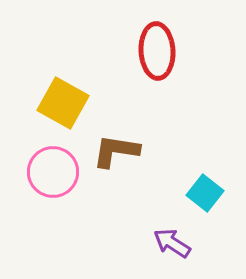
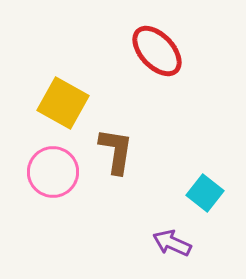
red ellipse: rotated 40 degrees counterclockwise
brown L-shape: rotated 90 degrees clockwise
purple arrow: rotated 9 degrees counterclockwise
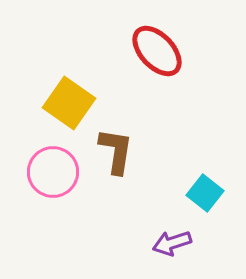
yellow square: moved 6 px right; rotated 6 degrees clockwise
purple arrow: rotated 42 degrees counterclockwise
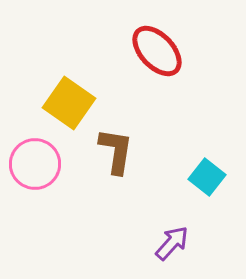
pink circle: moved 18 px left, 8 px up
cyan square: moved 2 px right, 16 px up
purple arrow: rotated 150 degrees clockwise
